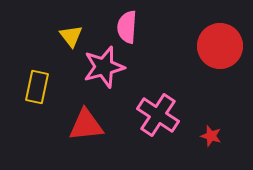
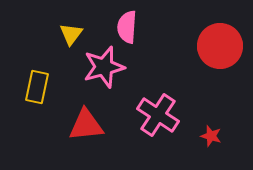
yellow triangle: moved 2 px up; rotated 15 degrees clockwise
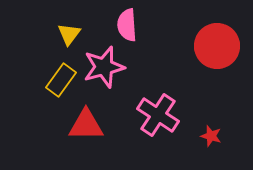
pink semicircle: moved 2 px up; rotated 8 degrees counterclockwise
yellow triangle: moved 2 px left
red circle: moved 3 px left
yellow rectangle: moved 24 px right, 7 px up; rotated 24 degrees clockwise
red triangle: rotated 6 degrees clockwise
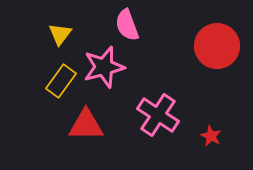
pink semicircle: rotated 16 degrees counterclockwise
yellow triangle: moved 9 px left
yellow rectangle: moved 1 px down
red star: rotated 10 degrees clockwise
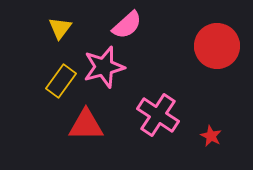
pink semicircle: rotated 112 degrees counterclockwise
yellow triangle: moved 6 px up
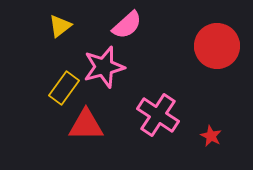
yellow triangle: moved 2 px up; rotated 15 degrees clockwise
yellow rectangle: moved 3 px right, 7 px down
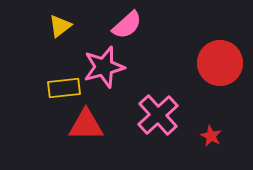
red circle: moved 3 px right, 17 px down
yellow rectangle: rotated 48 degrees clockwise
pink cross: rotated 15 degrees clockwise
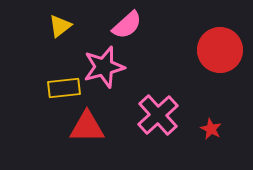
red circle: moved 13 px up
red triangle: moved 1 px right, 2 px down
red star: moved 7 px up
